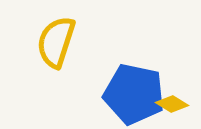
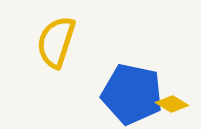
blue pentagon: moved 2 px left
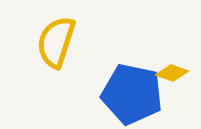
yellow diamond: moved 31 px up; rotated 12 degrees counterclockwise
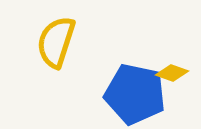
blue pentagon: moved 3 px right
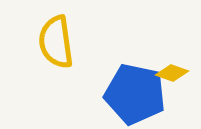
yellow semicircle: rotated 26 degrees counterclockwise
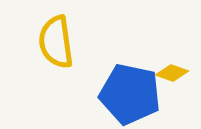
blue pentagon: moved 5 px left
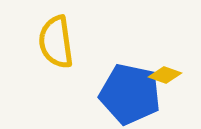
yellow diamond: moved 7 px left, 2 px down
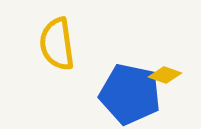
yellow semicircle: moved 1 px right, 2 px down
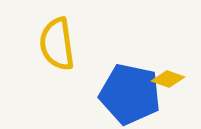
yellow diamond: moved 3 px right, 4 px down
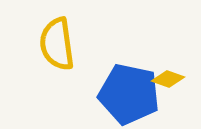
blue pentagon: moved 1 px left
